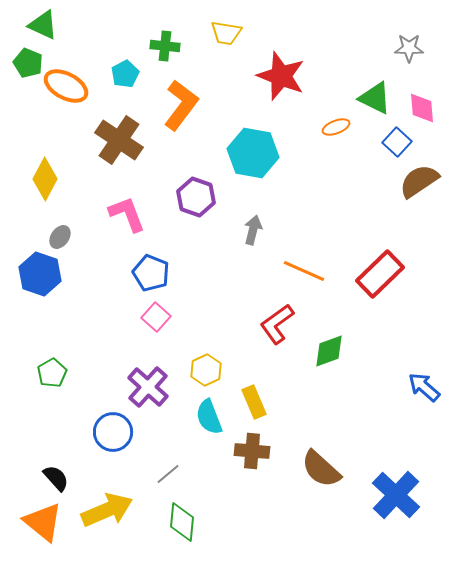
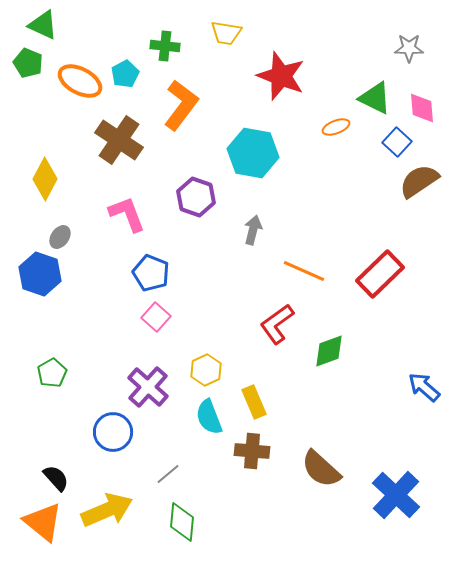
orange ellipse at (66, 86): moved 14 px right, 5 px up
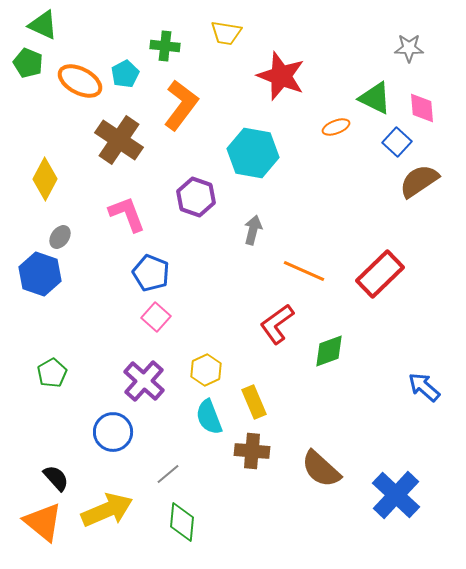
purple cross at (148, 387): moved 4 px left, 6 px up
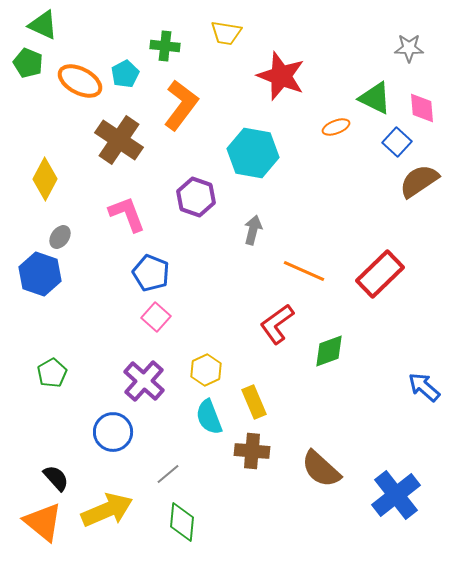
blue cross at (396, 495): rotated 9 degrees clockwise
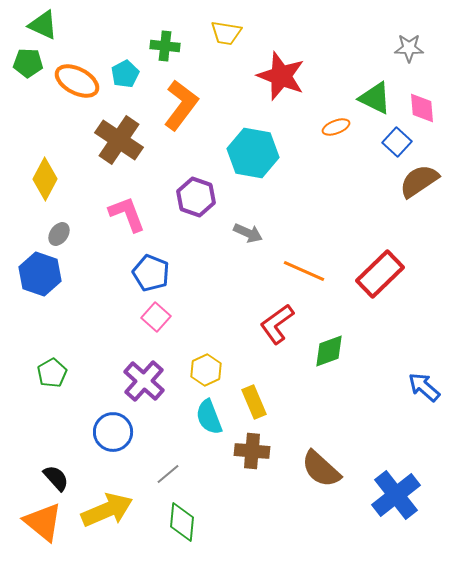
green pentagon at (28, 63): rotated 20 degrees counterclockwise
orange ellipse at (80, 81): moved 3 px left
gray arrow at (253, 230): moved 5 px left, 3 px down; rotated 100 degrees clockwise
gray ellipse at (60, 237): moved 1 px left, 3 px up
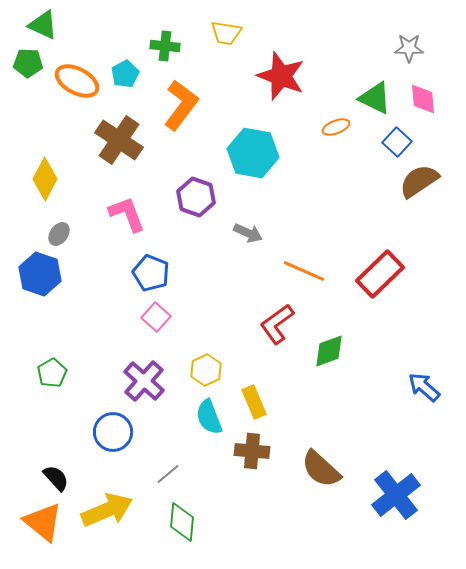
pink diamond at (422, 108): moved 1 px right, 9 px up
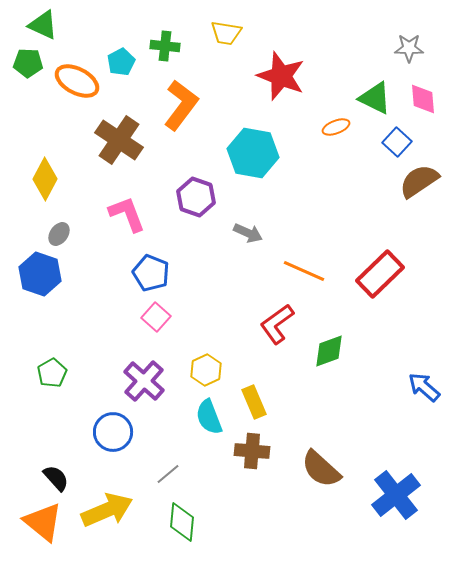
cyan pentagon at (125, 74): moved 4 px left, 12 px up
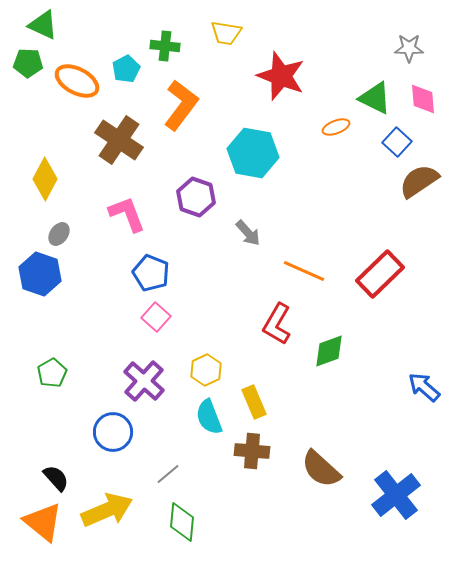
cyan pentagon at (121, 62): moved 5 px right, 7 px down
gray arrow at (248, 233): rotated 24 degrees clockwise
red L-shape at (277, 324): rotated 24 degrees counterclockwise
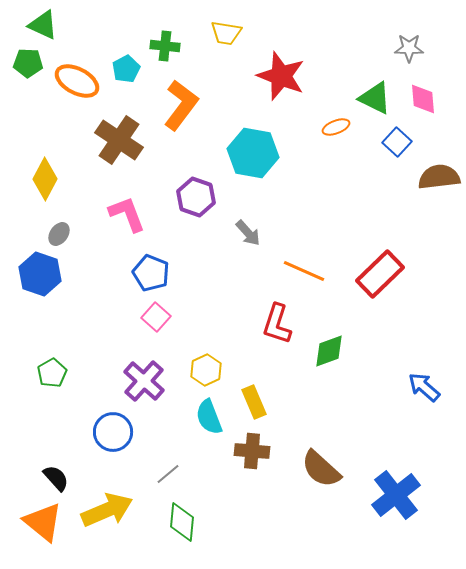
brown semicircle at (419, 181): moved 20 px right, 4 px up; rotated 27 degrees clockwise
red L-shape at (277, 324): rotated 12 degrees counterclockwise
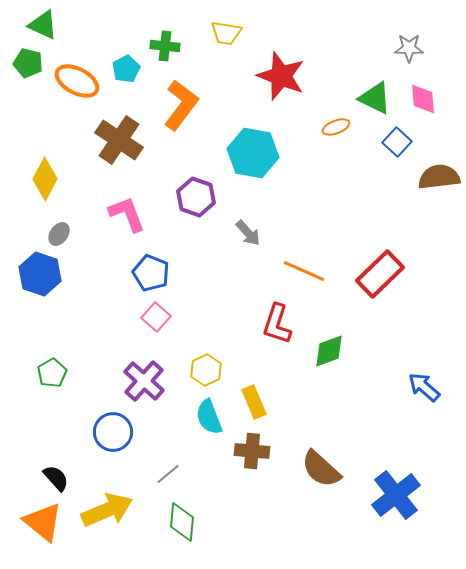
green pentagon at (28, 63): rotated 12 degrees clockwise
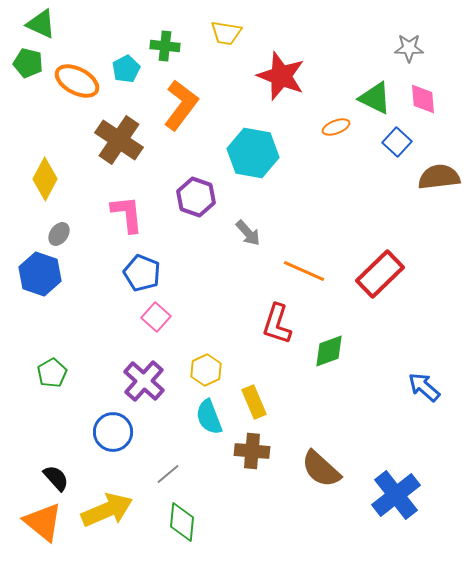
green triangle at (43, 25): moved 2 px left, 1 px up
pink L-shape at (127, 214): rotated 15 degrees clockwise
blue pentagon at (151, 273): moved 9 px left
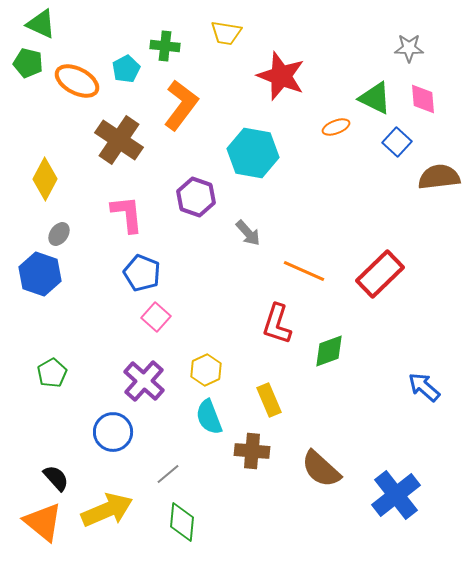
yellow rectangle at (254, 402): moved 15 px right, 2 px up
